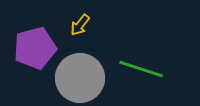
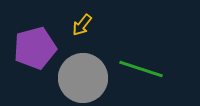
yellow arrow: moved 2 px right
gray circle: moved 3 px right
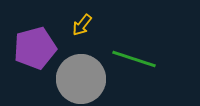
green line: moved 7 px left, 10 px up
gray circle: moved 2 px left, 1 px down
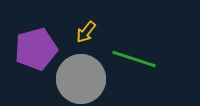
yellow arrow: moved 4 px right, 7 px down
purple pentagon: moved 1 px right, 1 px down
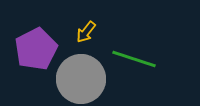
purple pentagon: rotated 12 degrees counterclockwise
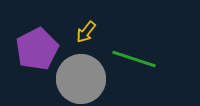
purple pentagon: moved 1 px right
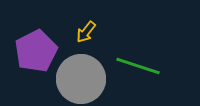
purple pentagon: moved 1 px left, 2 px down
green line: moved 4 px right, 7 px down
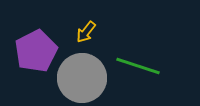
gray circle: moved 1 px right, 1 px up
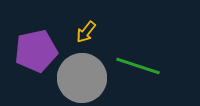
purple pentagon: rotated 15 degrees clockwise
